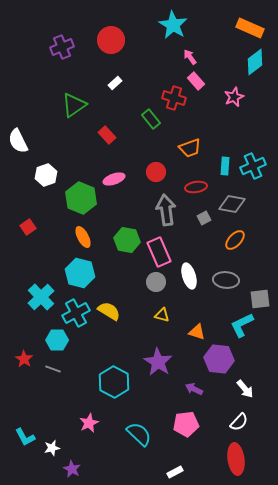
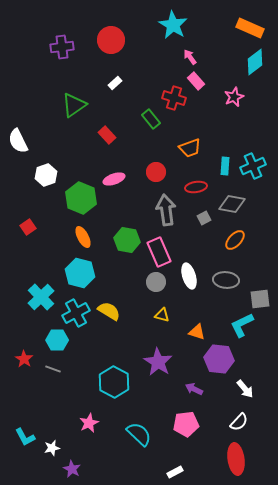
purple cross at (62, 47): rotated 15 degrees clockwise
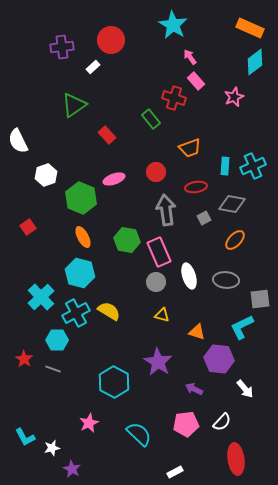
white rectangle at (115, 83): moved 22 px left, 16 px up
cyan L-shape at (242, 325): moved 2 px down
white semicircle at (239, 422): moved 17 px left
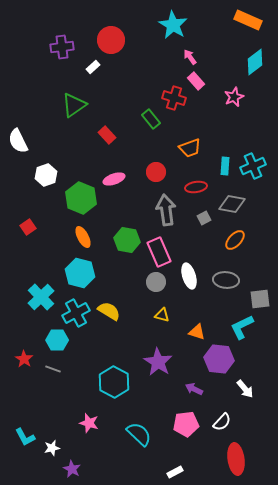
orange rectangle at (250, 28): moved 2 px left, 8 px up
pink star at (89, 423): rotated 30 degrees counterclockwise
